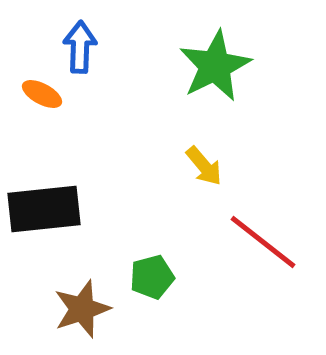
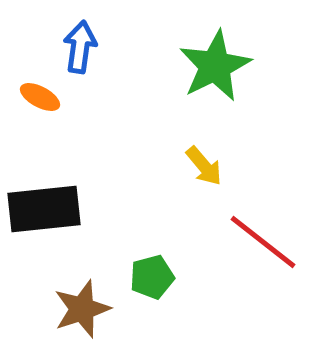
blue arrow: rotated 6 degrees clockwise
orange ellipse: moved 2 px left, 3 px down
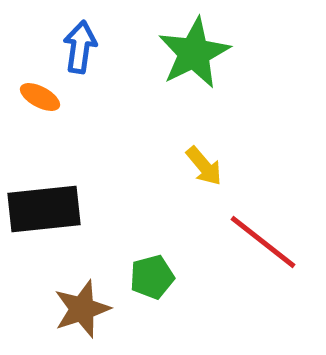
green star: moved 21 px left, 13 px up
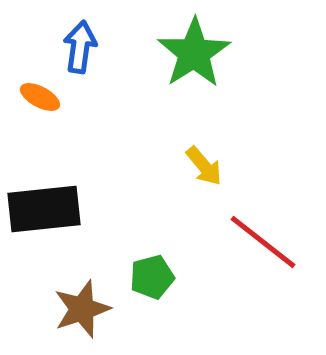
green star: rotated 6 degrees counterclockwise
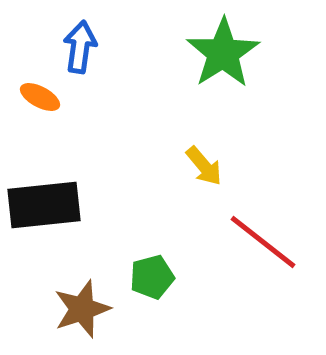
green star: moved 29 px right
black rectangle: moved 4 px up
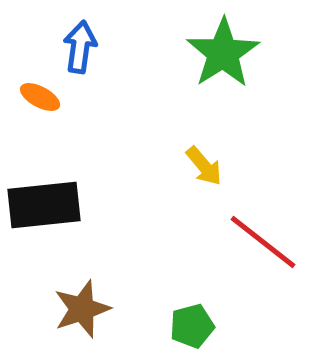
green pentagon: moved 40 px right, 49 px down
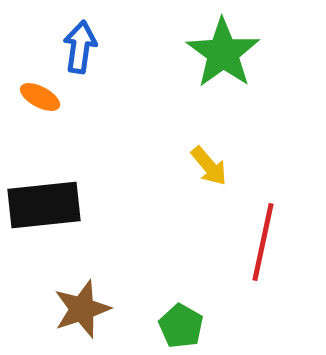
green star: rotated 4 degrees counterclockwise
yellow arrow: moved 5 px right
red line: rotated 64 degrees clockwise
green pentagon: moved 11 px left; rotated 27 degrees counterclockwise
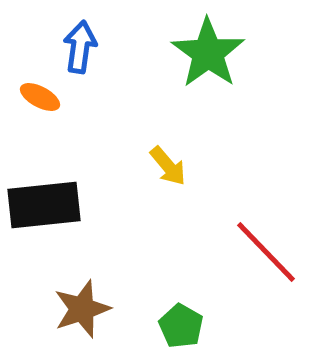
green star: moved 15 px left
yellow arrow: moved 41 px left
red line: moved 3 px right, 10 px down; rotated 56 degrees counterclockwise
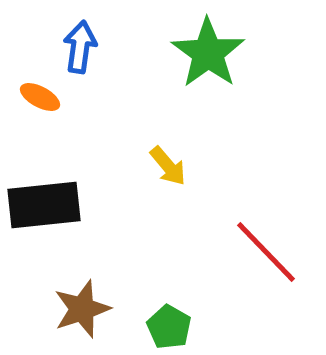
green pentagon: moved 12 px left, 1 px down
